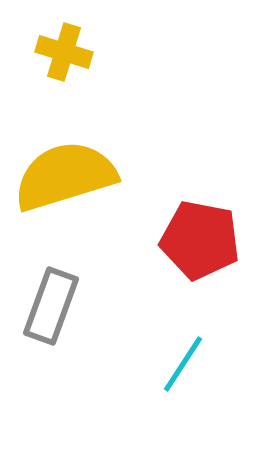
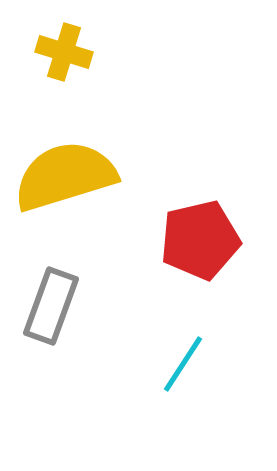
red pentagon: rotated 24 degrees counterclockwise
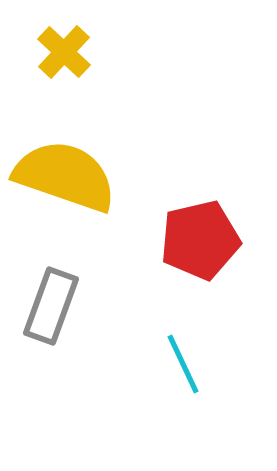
yellow cross: rotated 26 degrees clockwise
yellow semicircle: rotated 36 degrees clockwise
cyan line: rotated 58 degrees counterclockwise
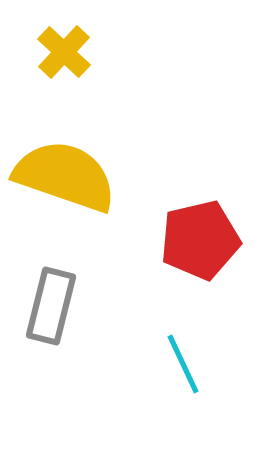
gray rectangle: rotated 6 degrees counterclockwise
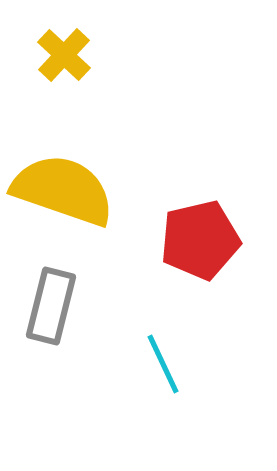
yellow cross: moved 3 px down
yellow semicircle: moved 2 px left, 14 px down
cyan line: moved 20 px left
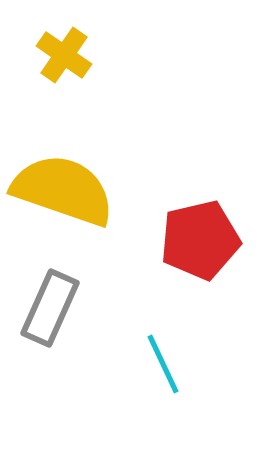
yellow cross: rotated 8 degrees counterclockwise
gray rectangle: moved 1 px left, 2 px down; rotated 10 degrees clockwise
